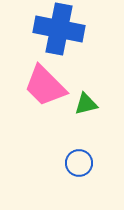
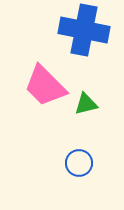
blue cross: moved 25 px right, 1 px down
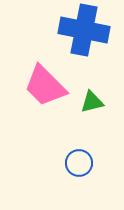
green triangle: moved 6 px right, 2 px up
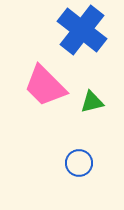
blue cross: moved 2 px left; rotated 27 degrees clockwise
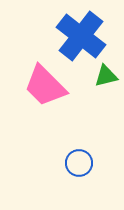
blue cross: moved 1 px left, 6 px down
green triangle: moved 14 px right, 26 px up
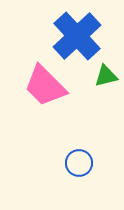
blue cross: moved 4 px left; rotated 9 degrees clockwise
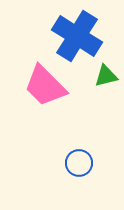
blue cross: rotated 15 degrees counterclockwise
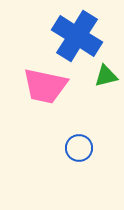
pink trapezoid: rotated 33 degrees counterclockwise
blue circle: moved 15 px up
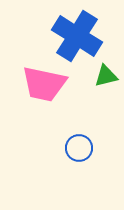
pink trapezoid: moved 1 px left, 2 px up
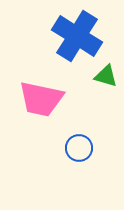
green triangle: rotated 30 degrees clockwise
pink trapezoid: moved 3 px left, 15 px down
